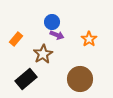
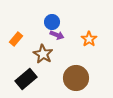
brown star: rotated 12 degrees counterclockwise
brown circle: moved 4 px left, 1 px up
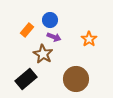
blue circle: moved 2 px left, 2 px up
purple arrow: moved 3 px left, 2 px down
orange rectangle: moved 11 px right, 9 px up
brown circle: moved 1 px down
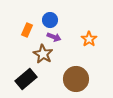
orange rectangle: rotated 16 degrees counterclockwise
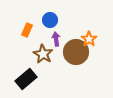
purple arrow: moved 2 px right, 2 px down; rotated 120 degrees counterclockwise
brown circle: moved 27 px up
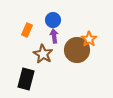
blue circle: moved 3 px right
purple arrow: moved 2 px left, 3 px up
brown circle: moved 1 px right, 2 px up
black rectangle: rotated 35 degrees counterclockwise
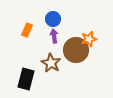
blue circle: moved 1 px up
orange star: rotated 21 degrees clockwise
brown circle: moved 1 px left
brown star: moved 8 px right, 9 px down
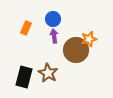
orange rectangle: moved 1 px left, 2 px up
brown star: moved 3 px left, 10 px down
black rectangle: moved 2 px left, 2 px up
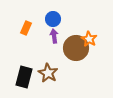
orange star: rotated 28 degrees counterclockwise
brown circle: moved 2 px up
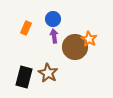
brown circle: moved 1 px left, 1 px up
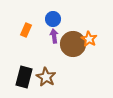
orange rectangle: moved 2 px down
brown circle: moved 2 px left, 3 px up
brown star: moved 2 px left, 4 px down
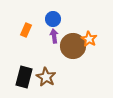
brown circle: moved 2 px down
